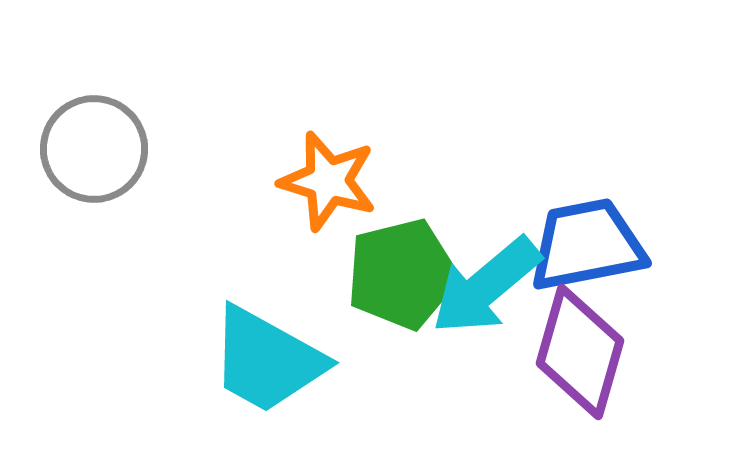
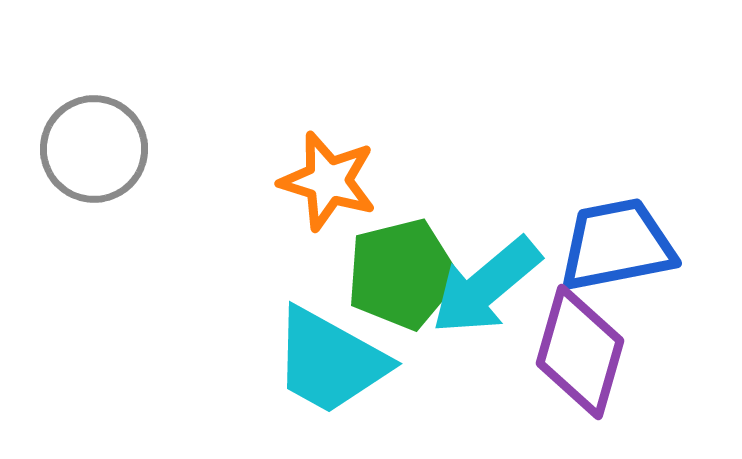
blue trapezoid: moved 30 px right
cyan trapezoid: moved 63 px right, 1 px down
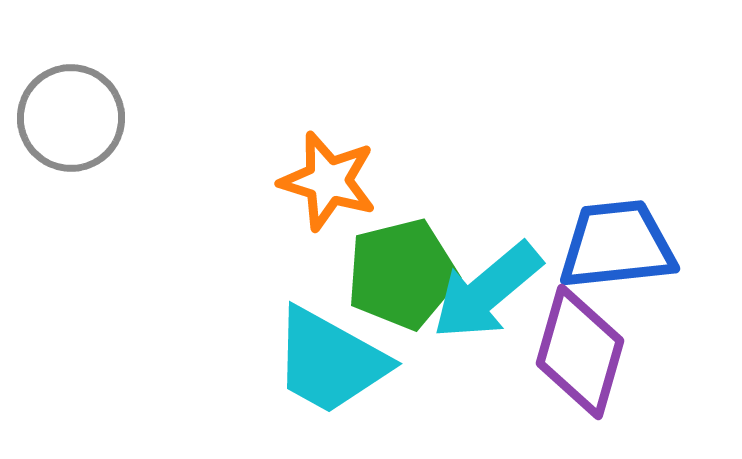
gray circle: moved 23 px left, 31 px up
blue trapezoid: rotated 5 degrees clockwise
cyan arrow: moved 1 px right, 5 px down
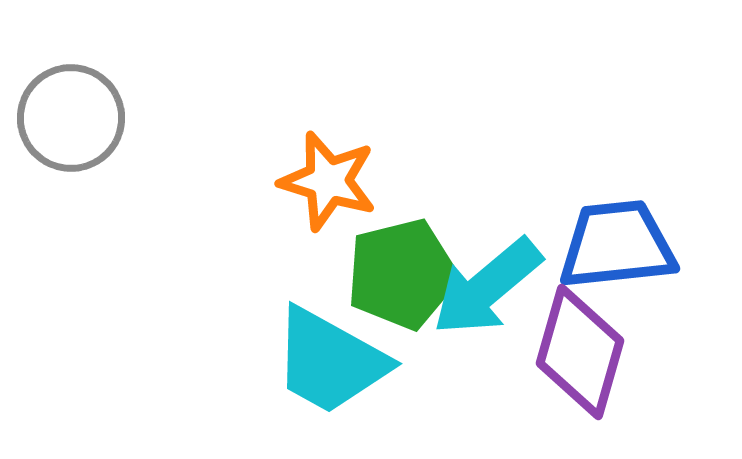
cyan arrow: moved 4 px up
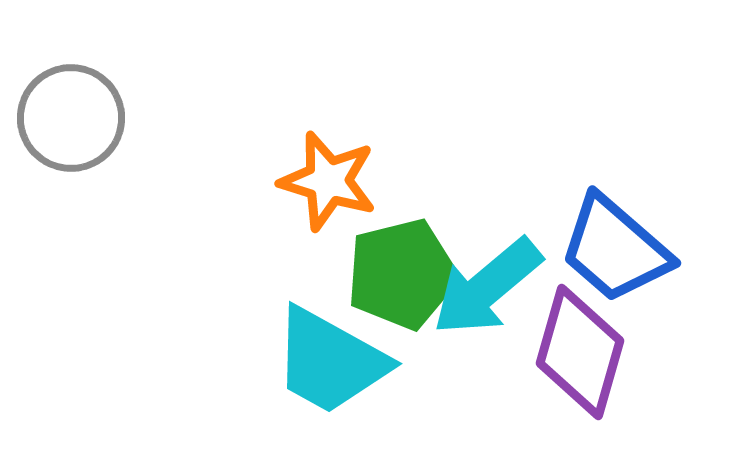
blue trapezoid: moved 2 px left, 4 px down; rotated 133 degrees counterclockwise
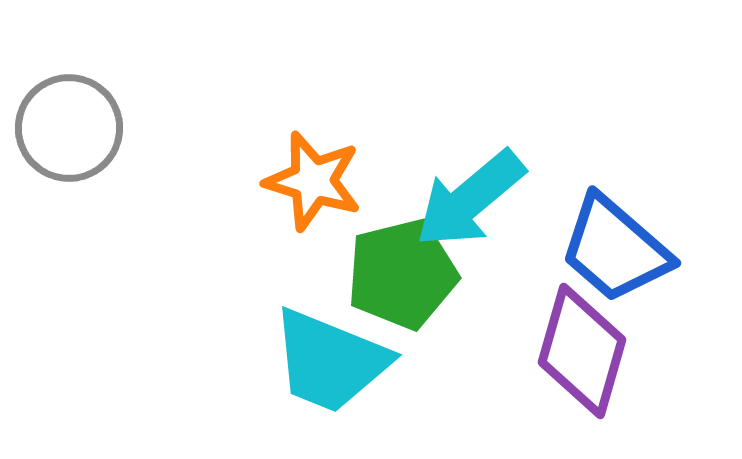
gray circle: moved 2 px left, 10 px down
orange star: moved 15 px left
cyan arrow: moved 17 px left, 88 px up
purple diamond: moved 2 px right, 1 px up
cyan trapezoid: rotated 7 degrees counterclockwise
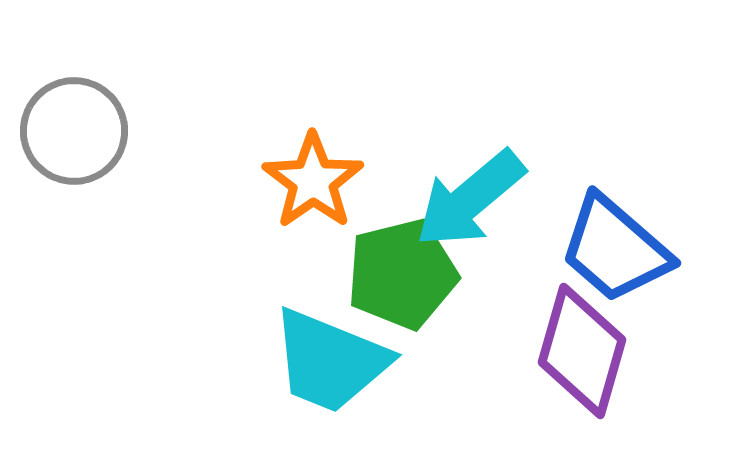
gray circle: moved 5 px right, 3 px down
orange star: rotated 20 degrees clockwise
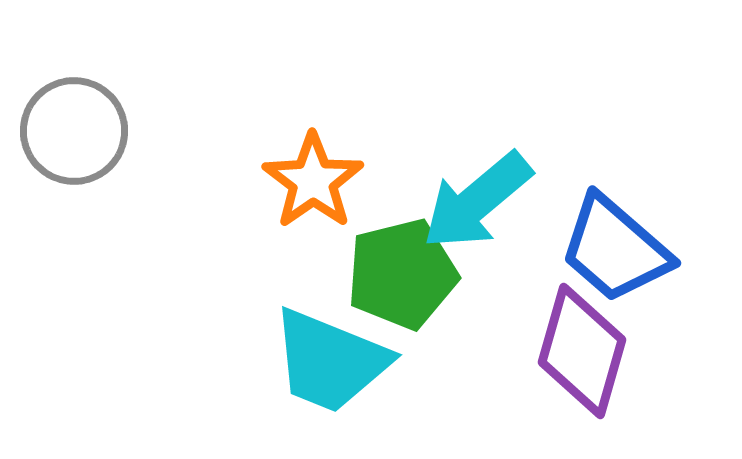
cyan arrow: moved 7 px right, 2 px down
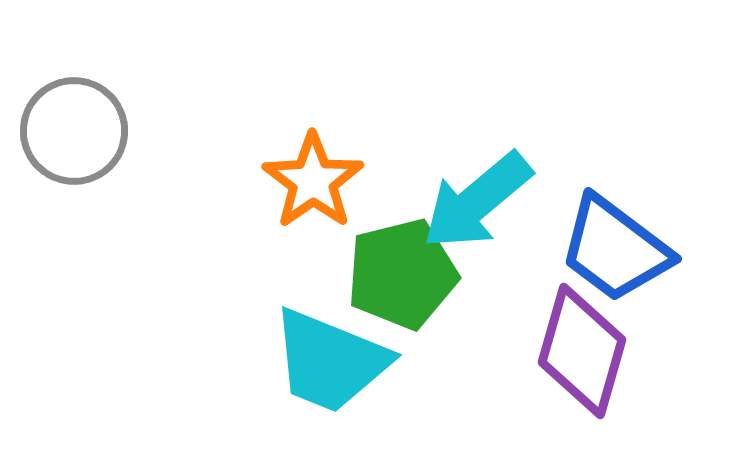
blue trapezoid: rotated 4 degrees counterclockwise
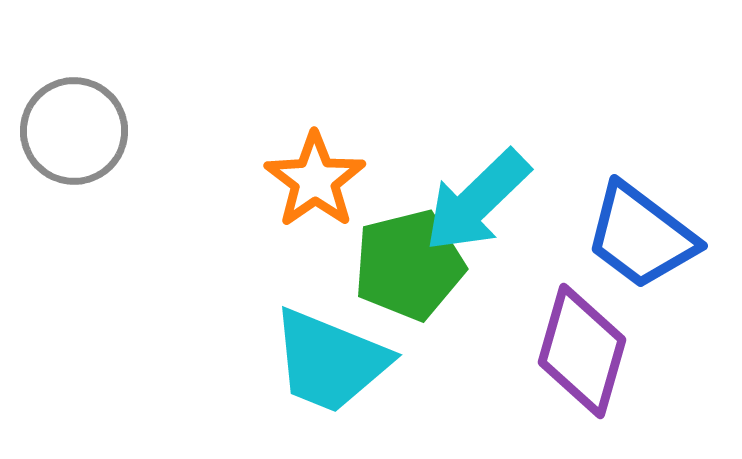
orange star: moved 2 px right, 1 px up
cyan arrow: rotated 4 degrees counterclockwise
blue trapezoid: moved 26 px right, 13 px up
green pentagon: moved 7 px right, 9 px up
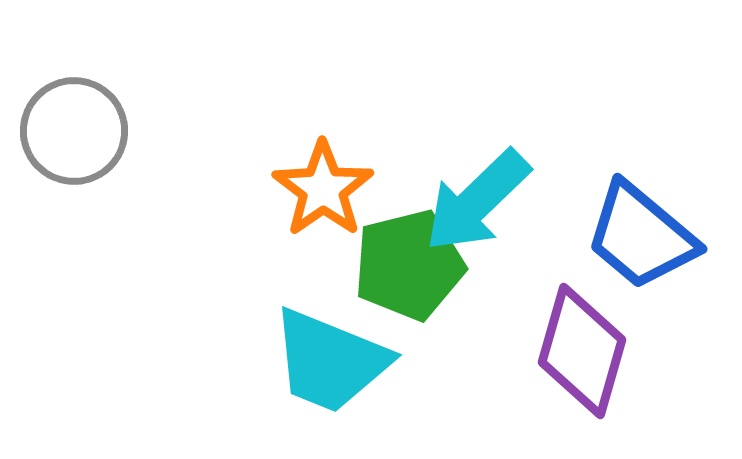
orange star: moved 8 px right, 9 px down
blue trapezoid: rotated 3 degrees clockwise
